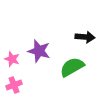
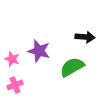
pink cross: moved 1 px right
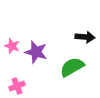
purple star: moved 3 px left, 1 px down
pink star: moved 13 px up
pink cross: moved 2 px right, 1 px down
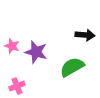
black arrow: moved 2 px up
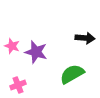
black arrow: moved 3 px down
green semicircle: moved 7 px down
pink cross: moved 1 px right, 1 px up
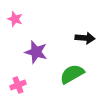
pink star: moved 3 px right, 27 px up
